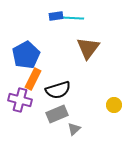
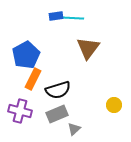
purple cross: moved 11 px down
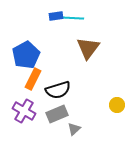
yellow circle: moved 3 px right
purple cross: moved 4 px right; rotated 15 degrees clockwise
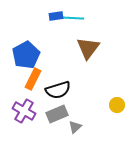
gray triangle: moved 1 px right, 2 px up
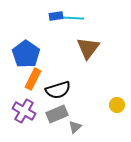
blue pentagon: moved 1 px up; rotated 8 degrees counterclockwise
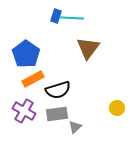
blue rectangle: rotated 64 degrees counterclockwise
orange rectangle: rotated 35 degrees clockwise
yellow circle: moved 3 px down
gray rectangle: rotated 15 degrees clockwise
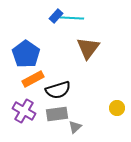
blue rectangle: rotated 24 degrees clockwise
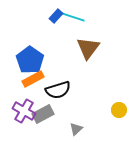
cyan line: moved 1 px right, 1 px up; rotated 15 degrees clockwise
blue pentagon: moved 4 px right, 6 px down
yellow circle: moved 2 px right, 2 px down
gray rectangle: moved 14 px left; rotated 20 degrees counterclockwise
gray triangle: moved 1 px right, 2 px down
